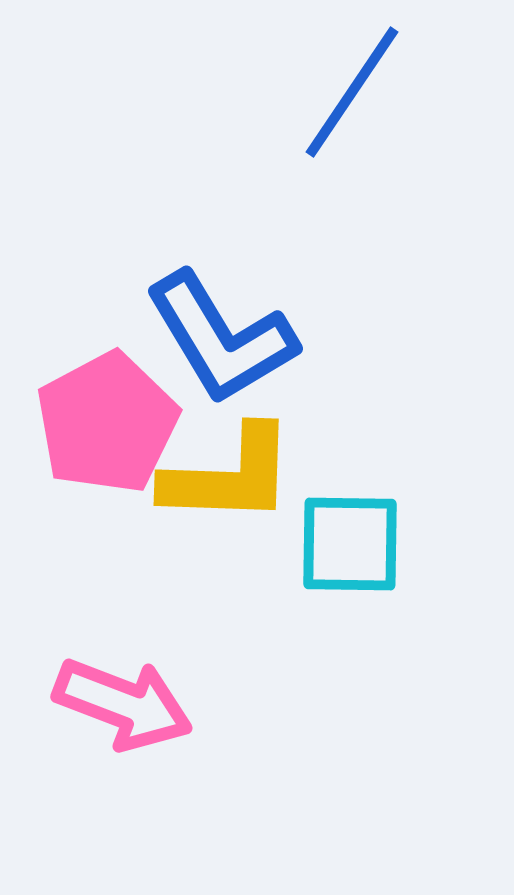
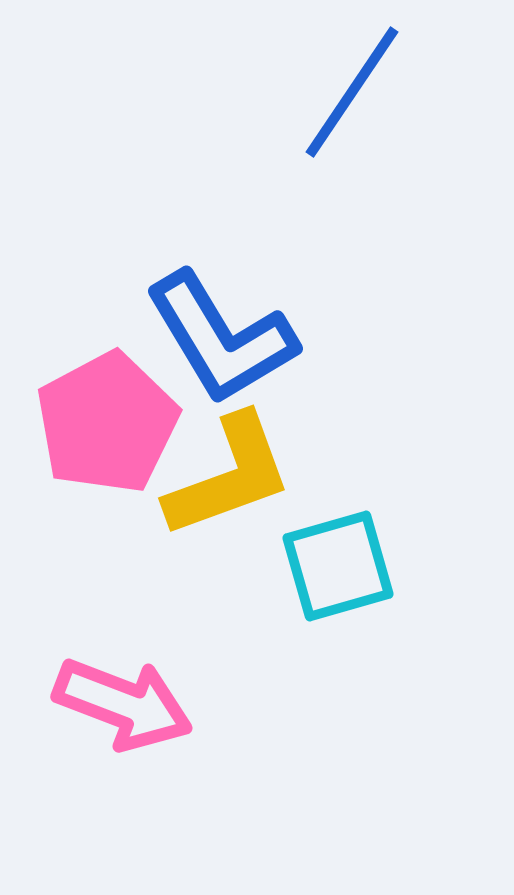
yellow L-shape: rotated 22 degrees counterclockwise
cyan square: moved 12 px left, 22 px down; rotated 17 degrees counterclockwise
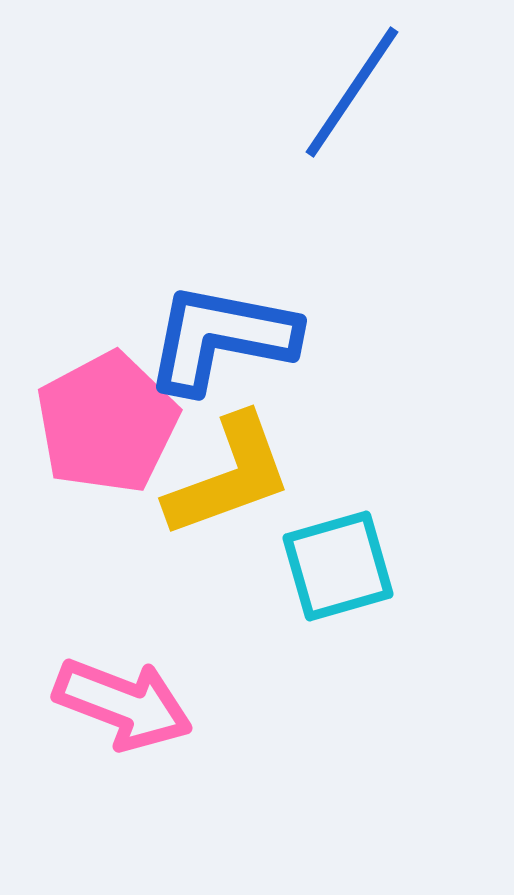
blue L-shape: rotated 132 degrees clockwise
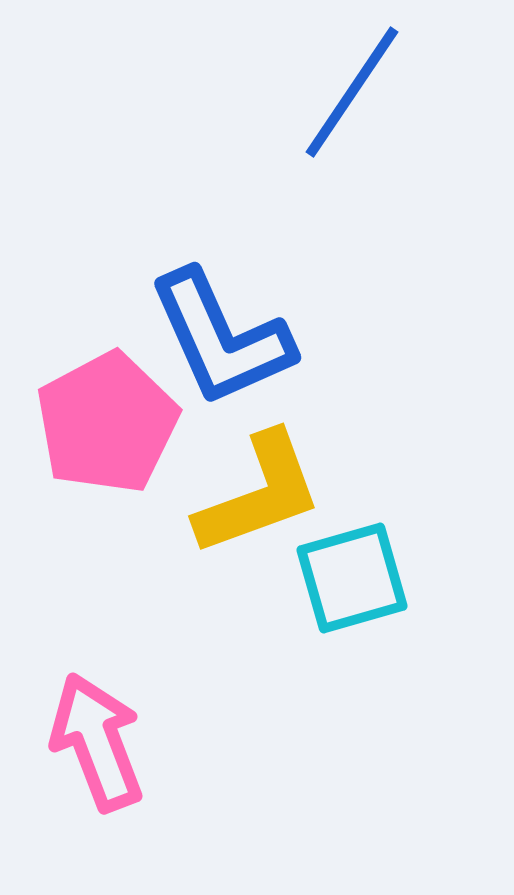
blue L-shape: rotated 125 degrees counterclockwise
yellow L-shape: moved 30 px right, 18 px down
cyan square: moved 14 px right, 12 px down
pink arrow: moved 26 px left, 38 px down; rotated 132 degrees counterclockwise
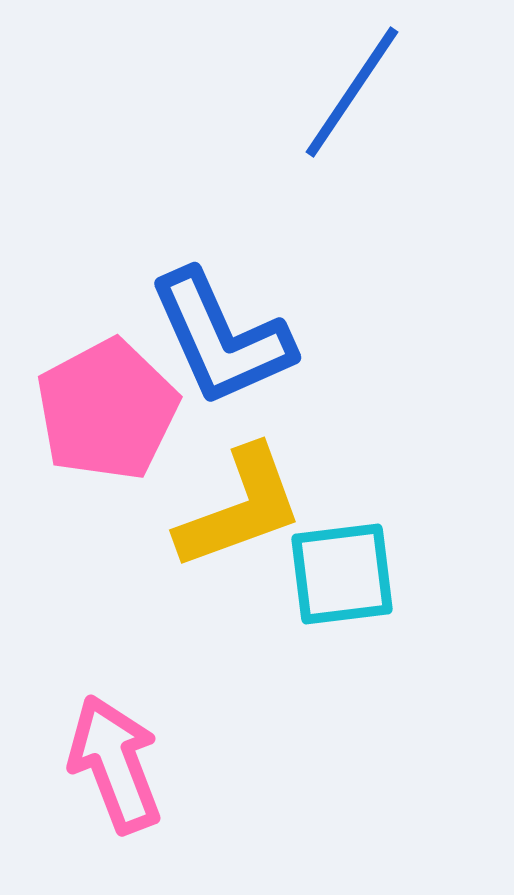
pink pentagon: moved 13 px up
yellow L-shape: moved 19 px left, 14 px down
cyan square: moved 10 px left, 4 px up; rotated 9 degrees clockwise
pink arrow: moved 18 px right, 22 px down
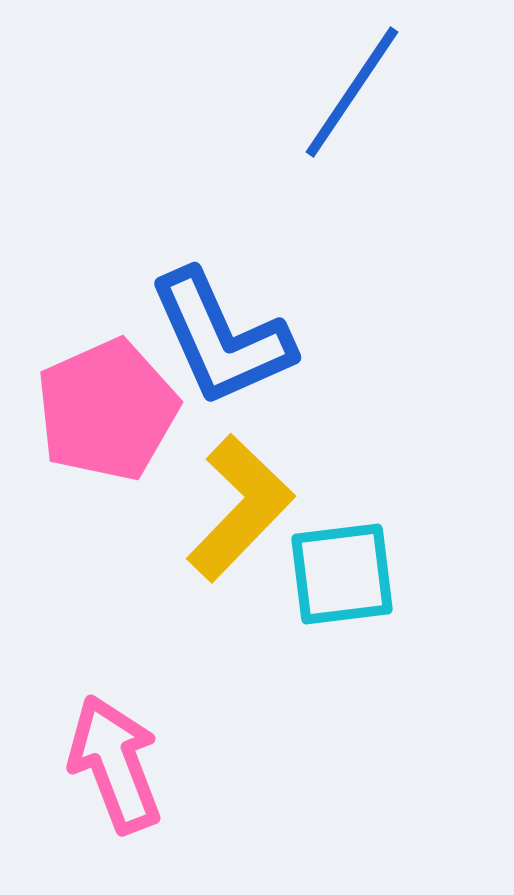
pink pentagon: rotated 4 degrees clockwise
yellow L-shape: rotated 26 degrees counterclockwise
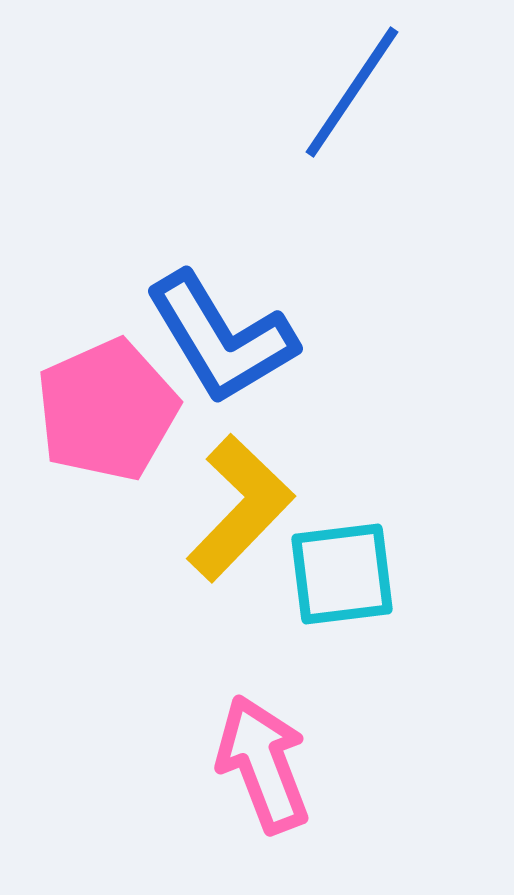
blue L-shape: rotated 7 degrees counterclockwise
pink arrow: moved 148 px right
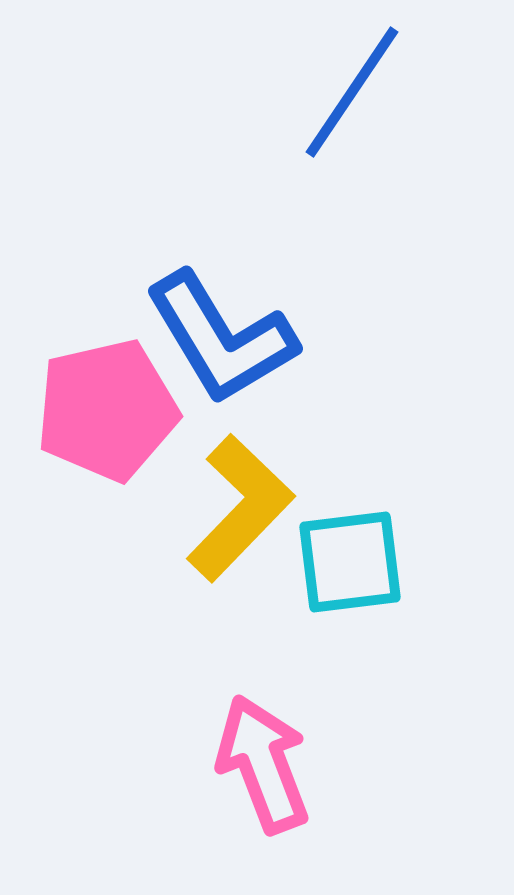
pink pentagon: rotated 11 degrees clockwise
cyan square: moved 8 px right, 12 px up
